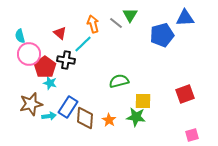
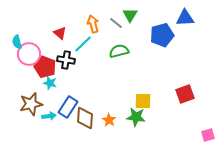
cyan semicircle: moved 3 px left, 6 px down
red pentagon: rotated 15 degrees counterclockwise
green semicircle: moved 30 px up
pink square: moved 16 px right
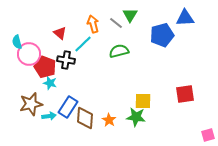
red square: rotated 12 degrees clockwise
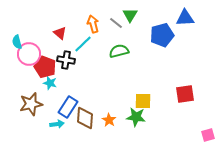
cyan arrow: moved 8 px right, 8 px down
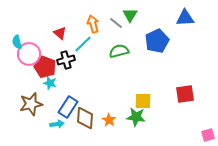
blue pentagon: moved 5 px left, 6 px down; rotated 10 degrees counterclockwise
black cross: rotated 24 degrees counterclockwise
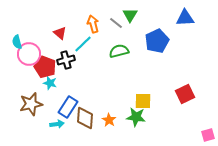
red square: rotated 18 degrees counterclockwise
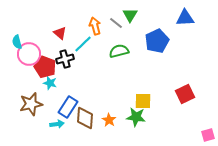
orange arrow: moved 2 px right, 2 px down
black cross: moved 1 px left, 1 px up
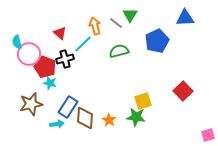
red square: moved 2 px left, 3 px up; rotated 18 degrees counterclockwise
yellow square: rotated 18 degrees counterclockwise
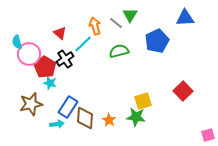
black cross: rotated 18 degrees counterclockwise
red pentagon: rotated 10 degrees clockwise
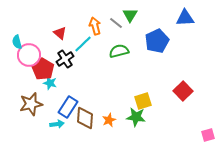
pink circle: moved 1 px down
red pentagon: moved 2 px left, 2 px down
orange star: rotated 16 degrees clockwise
